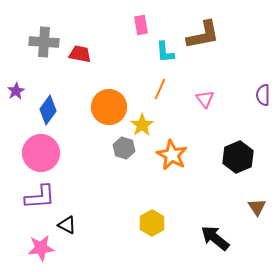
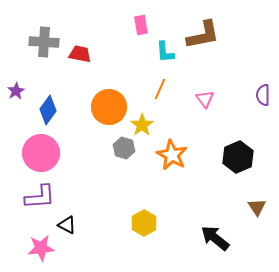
yellow hexagon: moved 8 px left
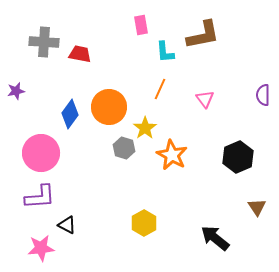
purple star: rotated 18 degrees clockwise
blue diamond: moved 22 px right, 4 px down
yellow star: moved 3 px right, 3 px down
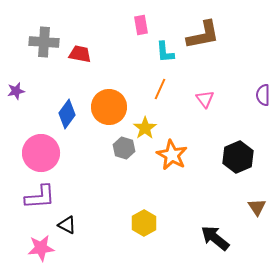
blue diamond: moved 3 px left
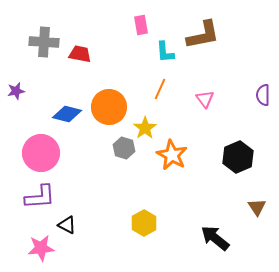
blue diamond: rotated 68 degrees clockwise
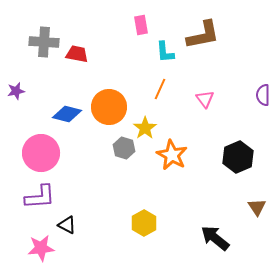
red trapezoid: moved 3 px left
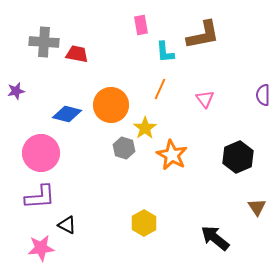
orange circle: moved 2 px right, 2 px up
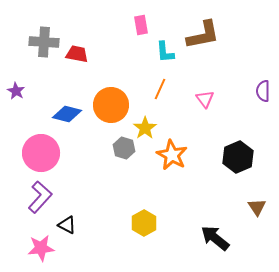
purple star: rotated 30 degrees counterclockwise
purple semicircle: moved 4 px up
purple L-shape: rotated 44 degrees counterclockwise
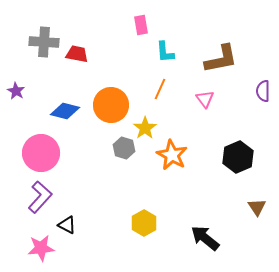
brown L-shape: moved 18 px right, 24 px down
blue diamond: moved 2 px left, 3 px up
black arrow: moved 10 px left
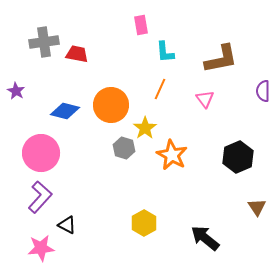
gray cross: rotated 12 degrees counterclockwise
